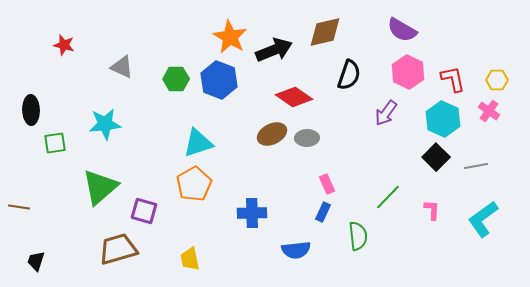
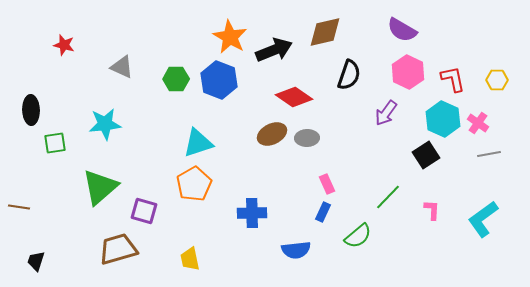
pink cross: moved 11 px left, 12 px down
black square: moved 10 px left, 2 px up; rotated 12 degrees clockwise
gray line: moved 13 px right, 12 px up
green semicircle: rotated 56 degrees clockwise
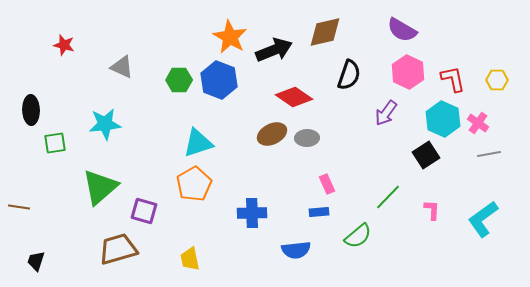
green hexagon: moved 3 px right, 1 px down
blue rectangle: moved 4 px left; rotated 60 degrees clockwise
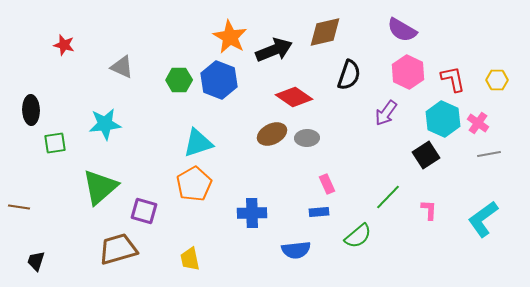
pink L-shape: moved 3 px left
